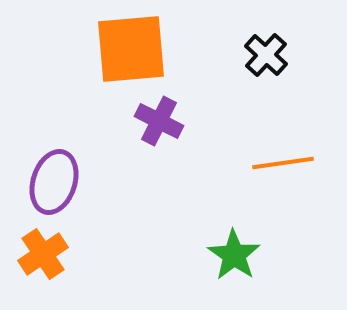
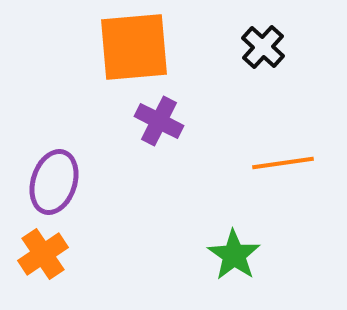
orange square: moved 3 px right, 2 px up
black cross: moved 3 px left, 8 px up
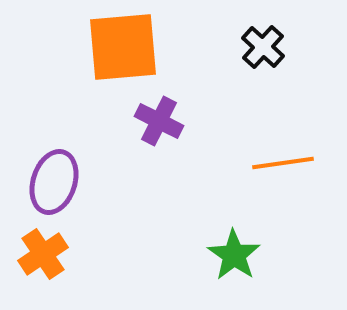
orange square: moved 11 px left
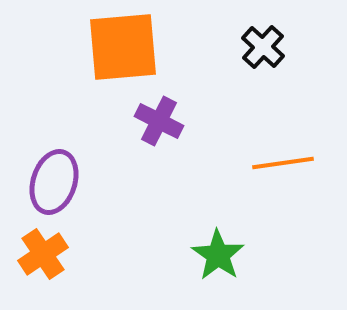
green star: moved 16 px left
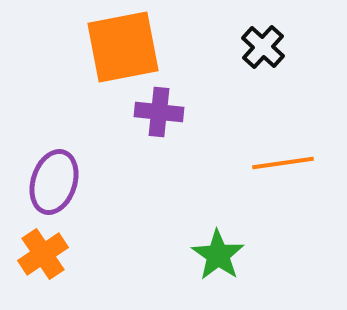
orange square: rotated 6 degrees counterclockwise
purple cross: moved 9 px up; rotated 21 degrees counterclockwise
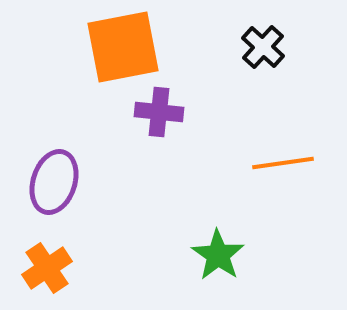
orange cross: moved 4 px right, 14 px down
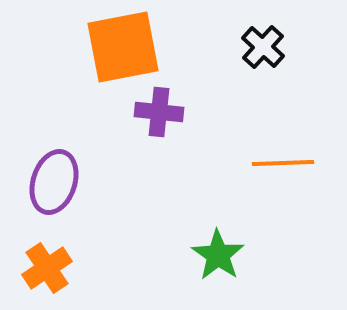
orange line: rotated 6 degrees clockwise
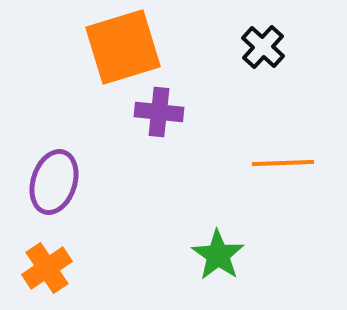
orange square: rotated 6 degrees counterclockwise
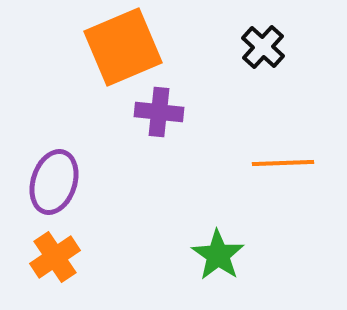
orange square: rotated 6 degrees counterclockwise
orange cross: moved 8 px right, 11 px up
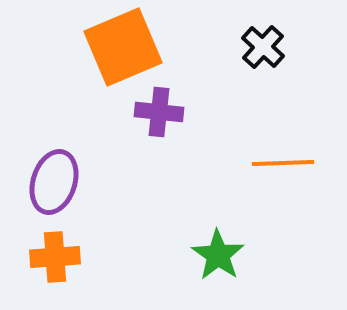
orange cross: rotated 30 degrees clockwise
